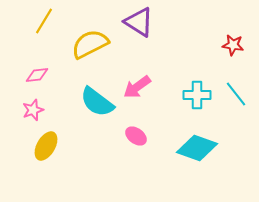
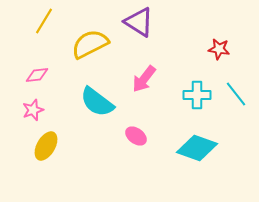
red star: moved 14 px left, 4 px down
pink arrow: moved 7 px right, 8 px up; rotated 16 degrees counterclockwise
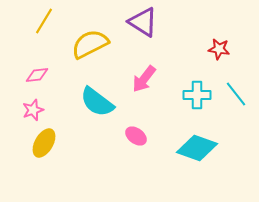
purple triangle: moved 4 px right
yellow ellipse: moved 2 px left, 3 px up
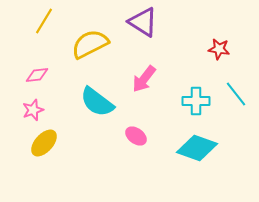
cyan cross: moved 1 px left, 6 px down
yellow ellipse: rotated 12 degrees clockwise
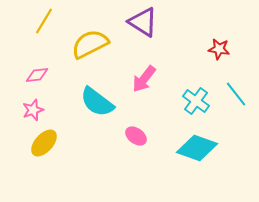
cyan cross: rotated 36 degrees clockwise
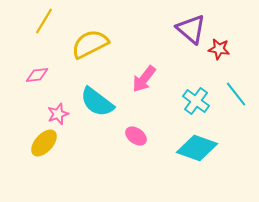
purple triangle: moved 48 px right, 7 px down; rotated 8 degrees clockwise
pink star: moved 25 px right, 4 px down
